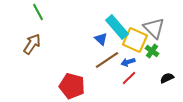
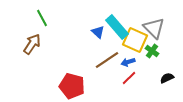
green line: moved 4 px right, 6 px down
blue triangle: moved 3 px left, 7 px up
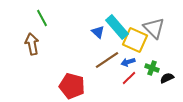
brown arrow: rotated 45 degrees counterclockwise
green cross: moved 17 px down; rotated 16 degrees counterclockwise
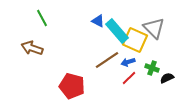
cyan rectangle: moved 4 px down
blue triangle: moved 11 px up; rotated 16 degrees counterclockwise
brown arrow: moved 4 px down; rotated 60 degrees counterclockwise
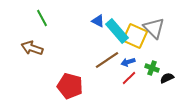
yellow square: moved 4 px up
red pentagon: moved 2 px left
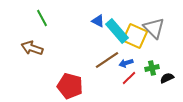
blue arrow: moved 2 px left, 1 px down
green cross: rotated 32 degrees counterclockwise
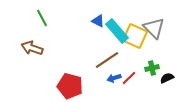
blue arrow: moved 12 px left, 15 px down
